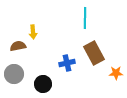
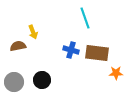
cyan line: rotated 20 degrees counterclockwise
yellow arrow: rotated 16 degrees counterclockwise
brown rectangle: moved 3 px right; rotated 55 degrees counterclockwise
blue cross: moved 4 px right, 13 px up; rotated 28 degrees clockwise
gray circle: moved 8 px down
black circle: moved 1 px left, 4 px up
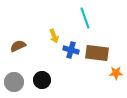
yellow arrow: moved 21 px right, 4 px down
brown semicircle: rotated 14 degrees counterclockwise
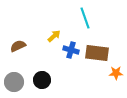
yellow arrow: rotated 112 degrees counterclockwise
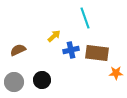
brown semicircle: moved 4 px down
blue cross: rotated 28 degrees counterclockwise
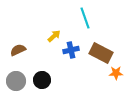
brown rectangle: moved 4 px right; rotated 20 degrees clockwise
gray circle: moved 2 px right, 1 px up
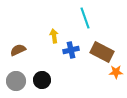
yellow arrow: rotated 56 degrees counterclockwise
brown rectangle: moved 1 px right, 1 px up
orange star: moved 1 px up
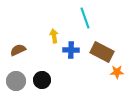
blue cross: rotated 14 degrees clockwise
orange star: moved 1 px right
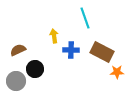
black circle: moved 7 px left, 11 px up
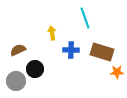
yellow arrow: moved 2 px left, 3 px up
brown rectangle: rotated 10 degrees counterclockwise
